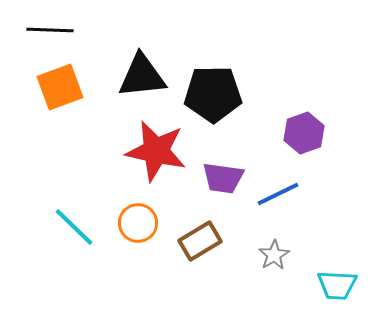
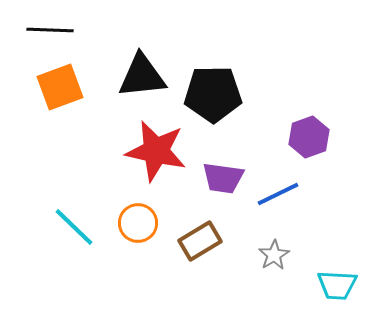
purple hexagon: moved 5 px right, 4 px down
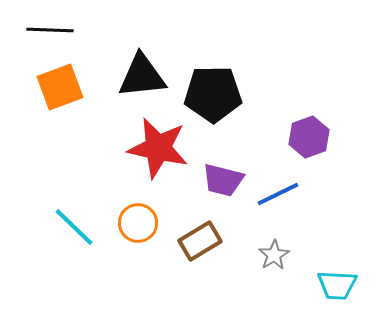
red star: moved 2 px right, 3 px up
purple trapezoid: moved 2 px down; rotated 6 degrees clockwise
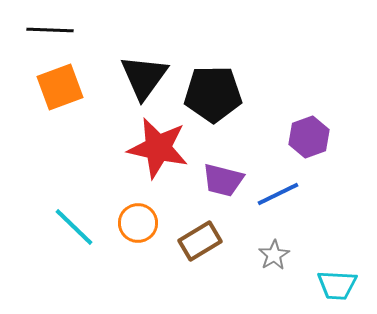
black triangle: moved 2 px right, 1 px down; rotated 48 degrees counterclockwise
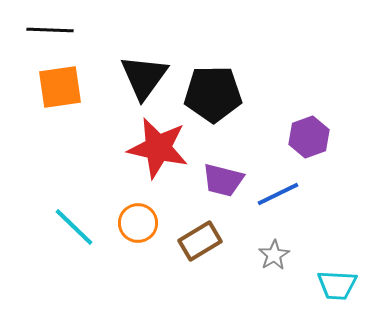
orange square: rotated 12 degrees clockwise
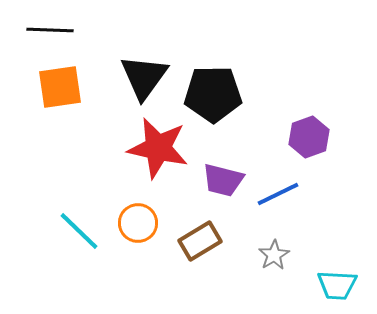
cyan line: moved 5 px right, 4 px down
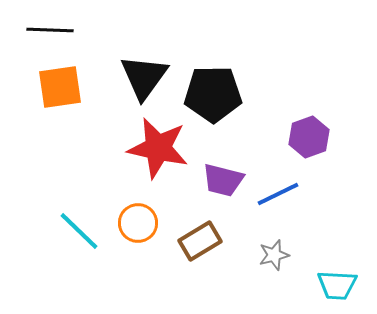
gray star: rotated 16 degrees clockwise
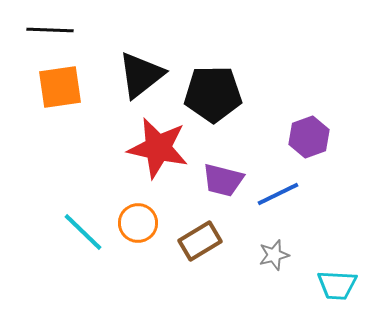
black triangle: moved 3 px left, 2 px up; rotated 16 degrees clockwise
cyan line: moved 4 px right, 1 px down
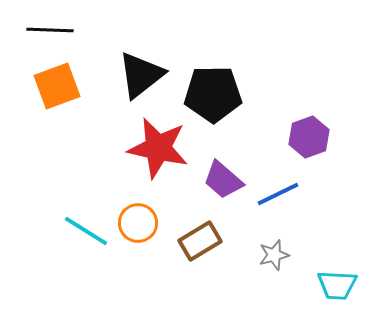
orange square: moved 3 px left, 1 px up; rotated 12 degrees counterclockwise
purple trapezoid: rotated 27 degrees clockwise
cyan line: moved 3 px right, 1 px up; rotated 12 degrees counterclockwise
